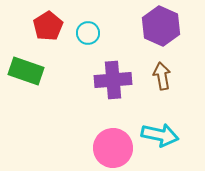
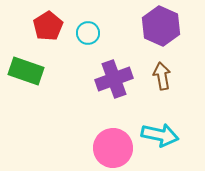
purple cross: moved 1 px right, 1 px up; rotated 15 degrees counterclockwise
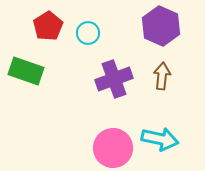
brown arrow: rotated 16 degrees clockwise
cyan arrow: moved 4 px down
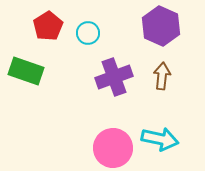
purple cross: moved 2 px up
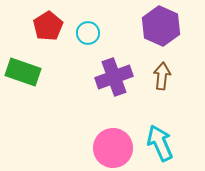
green rectangle: moved 3 px left, 1 px down
cyan arrow: moved 4 px down; rotated 126 degrees counterclockwise
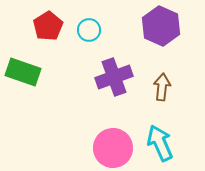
cyan circle: moved 1 px right, 3 px up
brown arrow: moved 11 px down
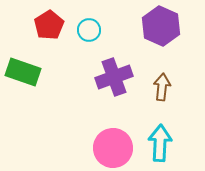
red pentagon: moved 1 px right, 1 px up
cyan arrow: rotated 27 degrees clockwise
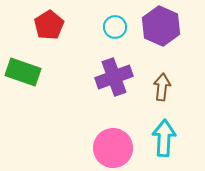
cyan circle: moved 26 px right, 3 px up
cyan arrow: moved 4 px right, 5 px up
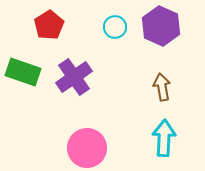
purple cross: moved 40 px left; rotated 15 degrees counterclockwise
brown arrow: rotated 16 degrees counterclockwise
pink circle: moved 26 px left
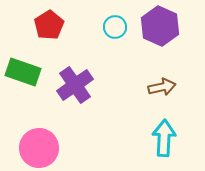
purple hexagon: moved 1 px left
purple cross: moved 1 px right, 8 px down
brown arrow: rotated 88 degrees clockwise
pink circle: moved 48 px left
